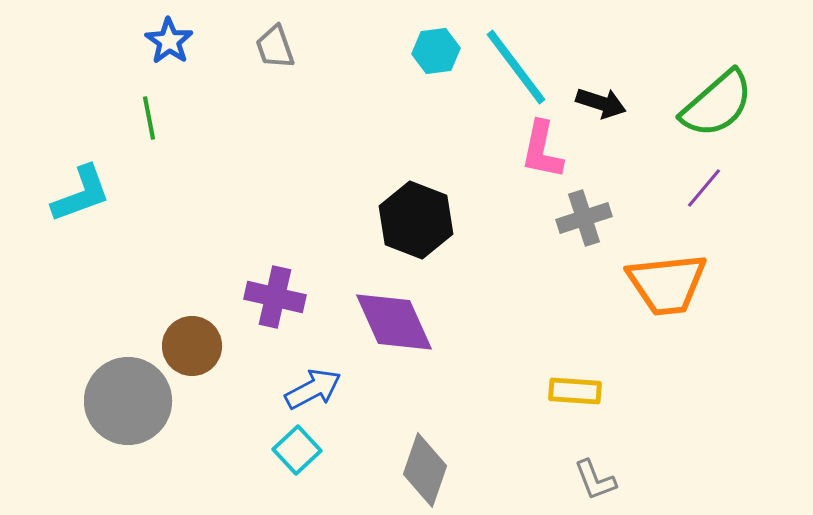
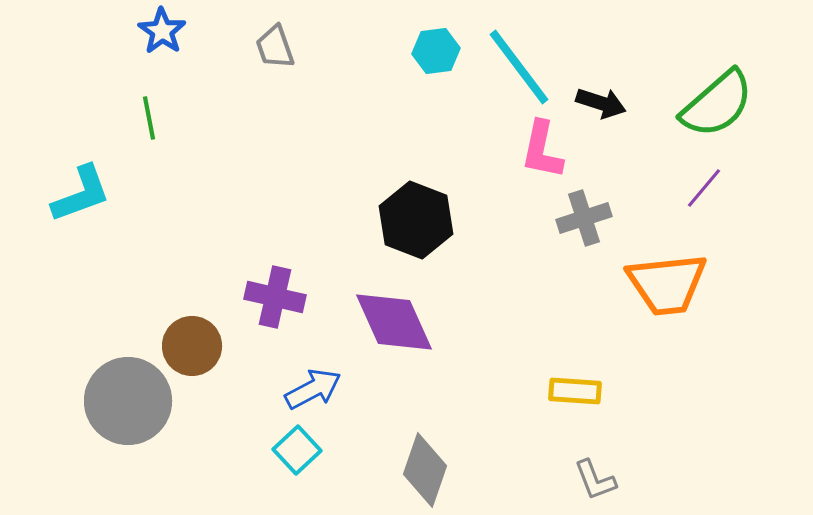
blue star: moved 7 px left, 10 px up
cyan line: moved 3 px right
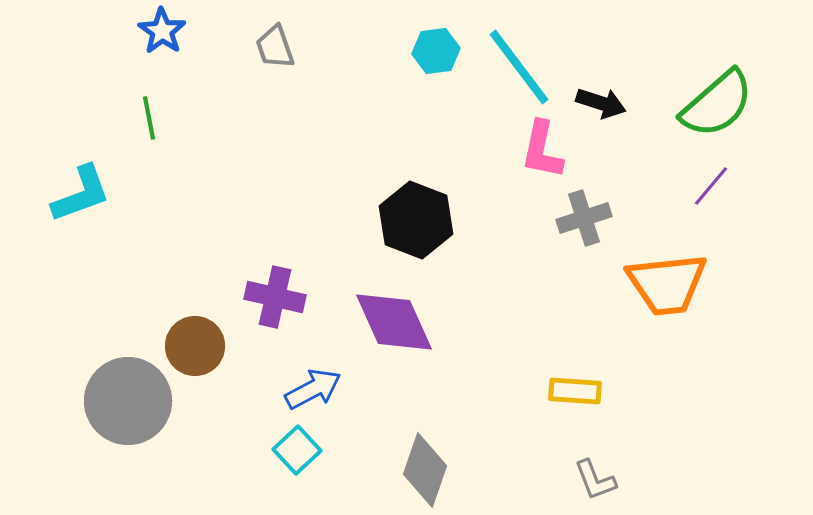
purple line: moved 7 px right, 2 px up
brown circle: moved 3 px right
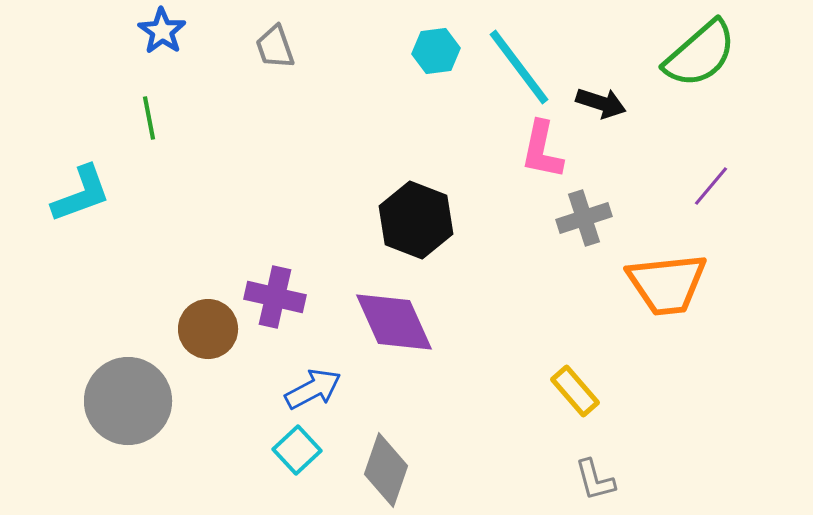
green semicircle: moved 17 px left, 50 px up
brown circle: moved 13 px right, 17 px up
yellow rectangle: rotated 45 degrees clockwise
gray diamond: moved 39 px left
gray L-shape: rotated 6 degrees clockwise
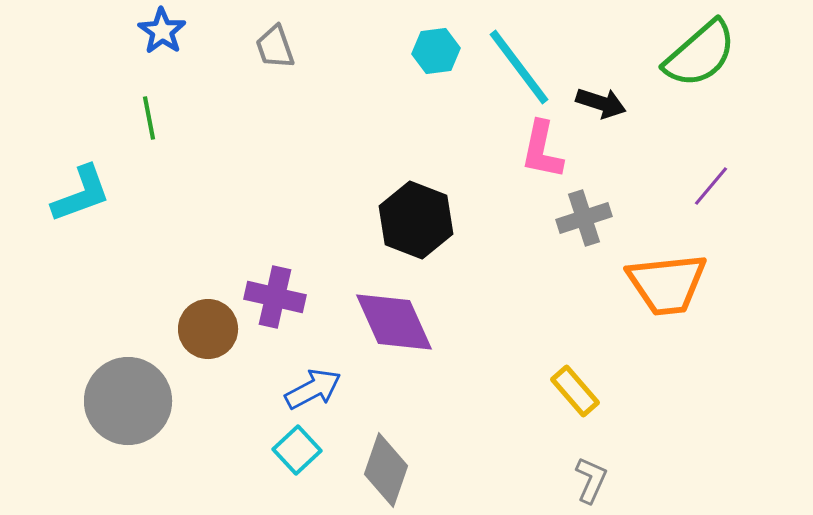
gray L-shape: moved 4 px left; rotated 141 degrees counterclockwise
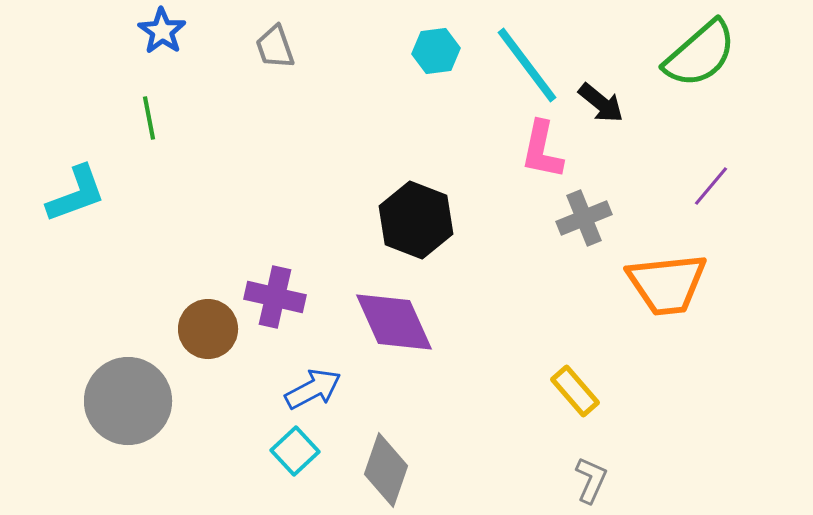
cyan line: moved 8 px right, 2 px up
black arrow: rotated 21 degrees clockwise
cyan L-shape: moved 5 px left
gray cross: rotated 4 degrees counterclockwise
cyan square: moved 2 px left, 1 px down
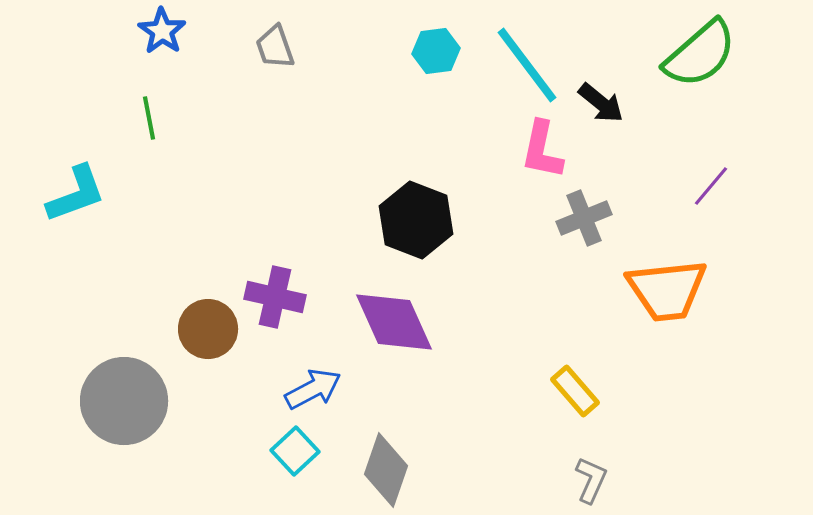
orange trapezoid: moved 6 px down
gray circle: moved 4 px left
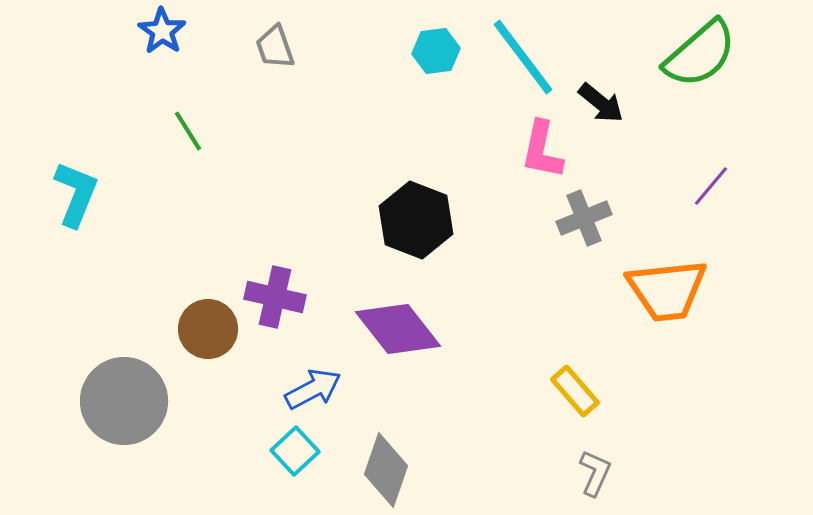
cyan line: moved 4 px left, 8 px up
green line: moved 39 px right, 13 px down; rotated 21 degrees counterclockwise
cyan L-shape: rotated 48 degrees counterclockwise
purple diamond: moved 4 px right, 7 px down; rotated 14 degrees counterclockwise
gray L-shape: moved 4 px right, 7 px up
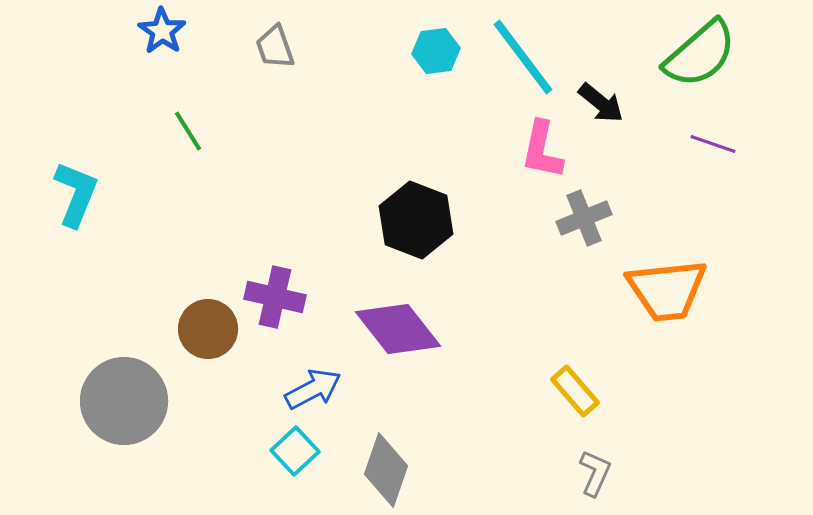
purple line: moved 2 px right, 42 px up; rotated 69 degrees clockwise
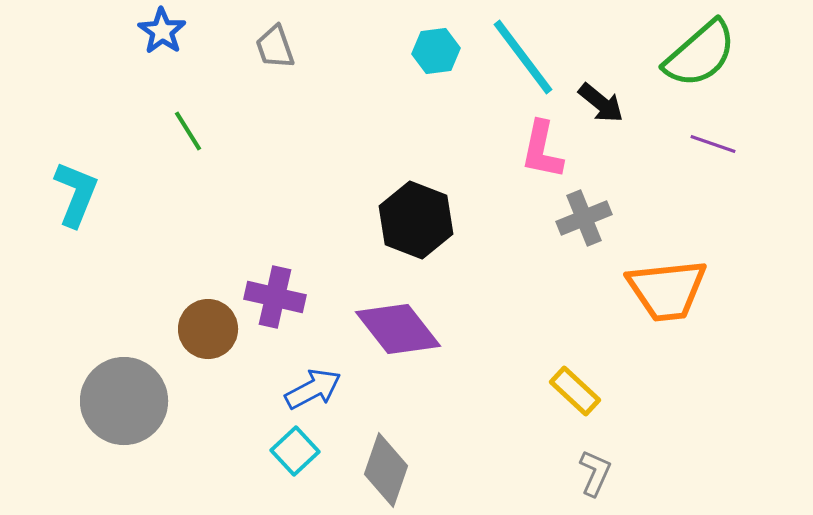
yellow rectangle: rotated 6 degrees counterclockwise
